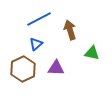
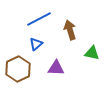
brown hexagon: moved 5 px left
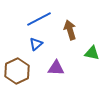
brown hexagon: moved 1 px left, 2 px down
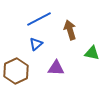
brown hexagon: moved 1 px left
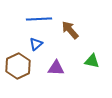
blue line: rotated 25 degrees clockwise
brown arrow: rotated 24 degrees counterclockwise
green triangle: moved 8 px down
brown hexagon: moved 2 px right, 5 px up
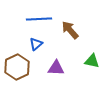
brown hexagon: moved 1 px left, 1 px down
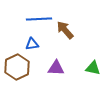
brown arrow: moved 5 px left
blue triangle: moved 4 px left; rotated 32 degrees clockwise
green triangle: moved 1 px right, 7 px down
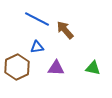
blue line: moved 2 px left; rotated 30 degrees clockwise
blue triangle: moved 5 px right, 3 px down
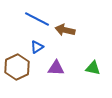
brown arrow: rotated 36 degrees counterclockwise
blue triangle: rotated 24 degrees counterclockwise
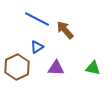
brown arrow: rotated 36 degrees clockwise
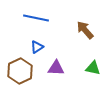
blue line: moved 1 px left, 1 px up; rotated 15 degrees counterclockwise
brown arrow: moved 20 px right
brown hexagon: moved 3 px right, 4 px down
